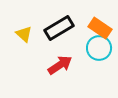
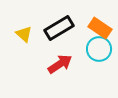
cyan circle: moved 1 px down
red arrow: moved 1 px up
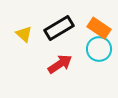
orange rectangle: moved 1 px left
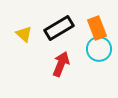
orange rectangle: moved 2 px left; rotated 35 degrees clockwise
red arrow: moved 1 px right; rotated 35 degrees counterclockwise
